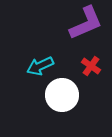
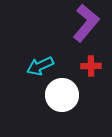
purple L-shape: rotated 27 degrees counterclockwise
red cross: rotated 36 degrees counterclockwise
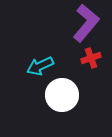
red cross: moved 8 px up; rotated 18 degrees counterclockwise
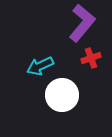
purple L-shape: moved 4 px left
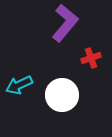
purple L-shape: moved 17 px left
cyan arrow: moved 21 px left, 19 px down
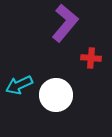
red cross: rotated 24 degrees clockwise
white circle: moved 6 px left
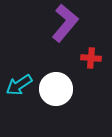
cyan arrow: rotated 8 degrees counterclockwise
white circle: moved 6 px up
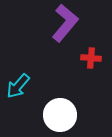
cyan arrow: moved 1 px left, 1 px down; rotated 16 degrees counterclockwise
white circle: moved 4 px right, 26 px down
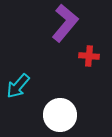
red cross: moved 2 px left, 2 px up
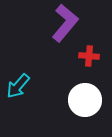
white circle: moved 25 px right, 15 px up
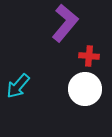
white circle: moved 11 px up
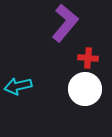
red cross: moved 1 px left, 2 px down
cyan arrow: rotated 36 degrees clockwise
